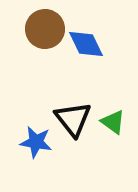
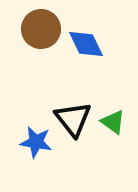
brown circle: moved 4 px left
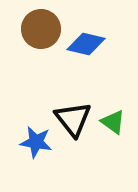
blue diamond: rotated 51 degrees counterclockwise
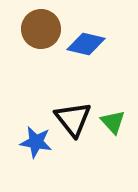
green triangle: rotated 12 degrees clockwise
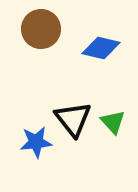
blue diamond: moved 15 px right, 4 px down
blue star: rotated 16 degrees counterclockwise
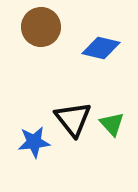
brown circle: moved 2 px up
green triangle: moved 1 px left, 2 px down
blue star: moved 2 px left
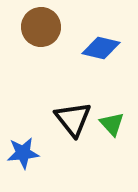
blue star: moved 11 px left, 11 px down
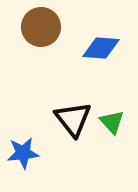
blue diamond: rotated 9 degrees counterclockwise
green triangle: moved 2 px up
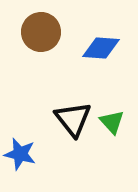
brown circle: moved 5 px down
blue star: moved 3 px left, 1 px down; rotated 20 degrees clockwise
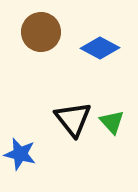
blue diamond: moved 1 px left; rotated 24 degrees clockwise
